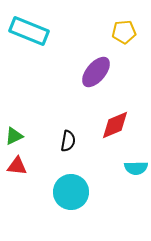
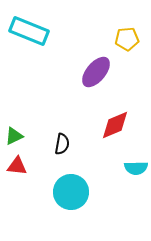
yellow pentagon: moved 3 px right, 7 px down
black semicircle: moved 6 px left, 3 px down
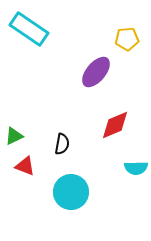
cyan rectangle: moved 2 px up; rotated 12 degrees clockwise
red triangle: moved 8 px right; rotated 15 degrees clockwise
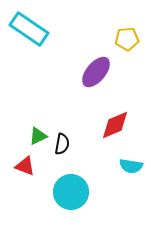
green triangle: moved 24 px right
cyan semicircle: moved 5 px left, 2 px up; rotated 10 degrees clockwise
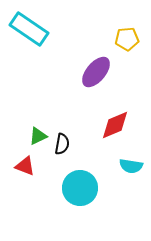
cyan circle: moved 9 px right, 4 px up
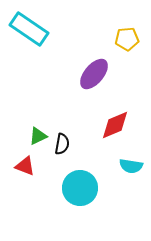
purple ellipse: moved 2 px left, 2 px down
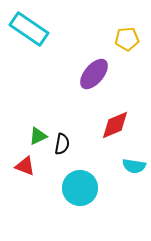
cyan semicircle: moved 3 px right
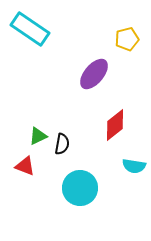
cyan rectangle: moved 1 px right
yellow pentagon: rotated 10 degrees counterclockwise
red diamond: rotated 16 degrees counterclockwise
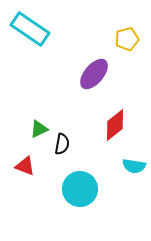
green triangle: moved 1 px right, 7 px up
cyan circle: moved 1 px down
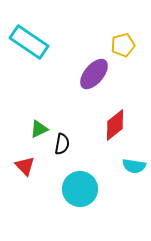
cyan rectangle: moved 1 px left, 13 px down
yellow pentagon: moved 4 px left, 6 px down
red triangle: rotated 25 degrees clockwise
